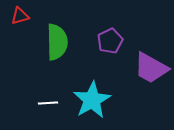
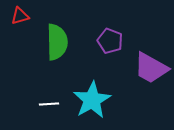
purple pentagon: rotated 25 degrees counterclockwise
white line: moved 1 px right, 1 px down
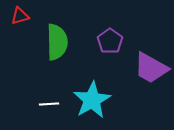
purple pentagon: rotated 15 degrees clockwise
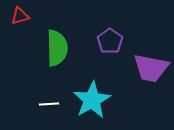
green semicircle: moved 6 px down
purple trapezoid: rotated 18 degrees counterclockwise
